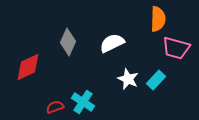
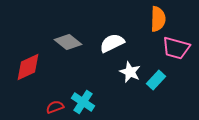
gray diamond: rotated 76 degrees counterclockwise
white star: moved 2 px right, 7 px up
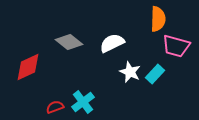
gray diamond: moved 1 px right
pink trapezoid: moved 2 px up
cyan rectangle: moved 1 px left, 6 px up
cyan cross: rotated 20 degrees clockwise
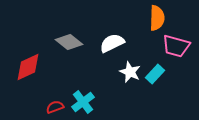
orange semicircle: moved 1 px left, 1 px up
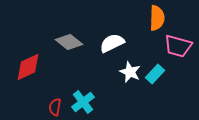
pink trapezoid: moved 2 px right
red semicircle: rotated 60 degrees counterclockwise
